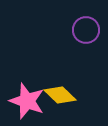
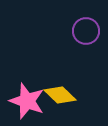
purple circle: moved 1 px down
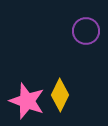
yellow diamond: rotated 72 degrees clockwise
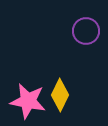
pink star: moved 1 px right; rotated 9 degrees counterclockwise
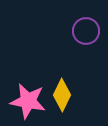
yellow diamond: moved 2 px right
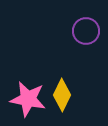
pink star: moved 2 px up
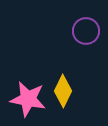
yellow diamond: moved 1 px right, 4 px up
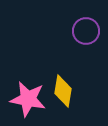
yellow diamond: rotated 16 degrees counterclockwise
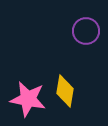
yellow diamond: moved 2 px right
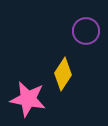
yellow diamond: moved 2 px left, 17 px up; rotated 24 degrees clockwise
